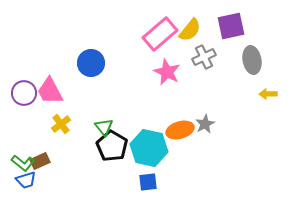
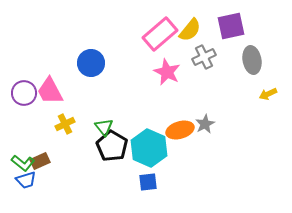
yellow arrow: rotated 24 degrees counterclockwise
yellow cross: moved 4 px right; rotated 12 degrees clockwise
cyan hexagon: rotated 12 degrees clockwise
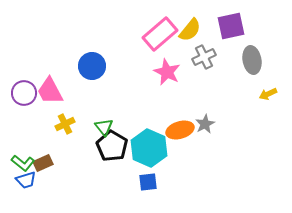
blue circle: moved 1 px right, 3 px down
brown rectangle: moved 3 px right, 2 px down
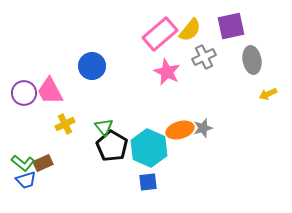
gray star: moved 2 px left, 4 px down; rotated 12 degrees clockwise
